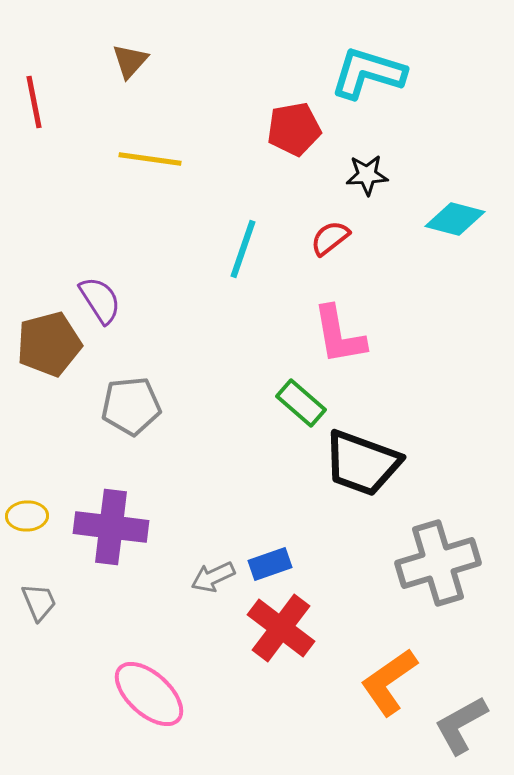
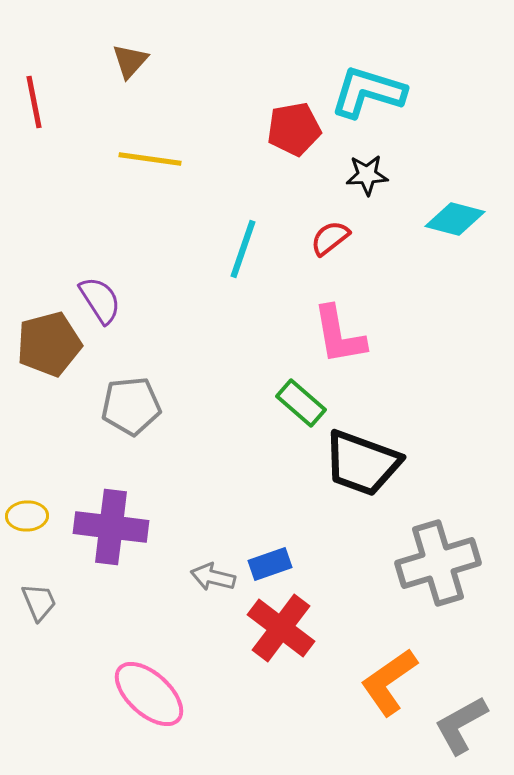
cyan L-shape: moved 19 px down
gray arrow: rotated 39 degrees clockwise
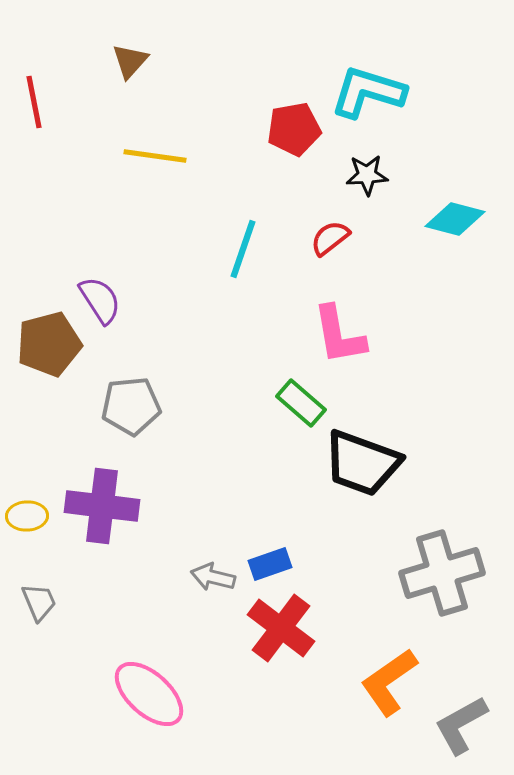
yellow line: moved 5 px right, 3 px up
purple cross: moved 9 px left, 21 px up
gray cross: moved 4 px right, 10 px down
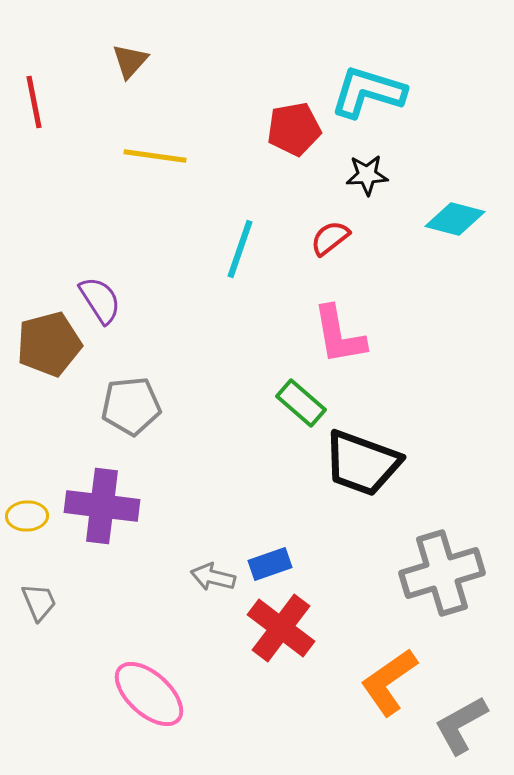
cyan line: moved 3 px left
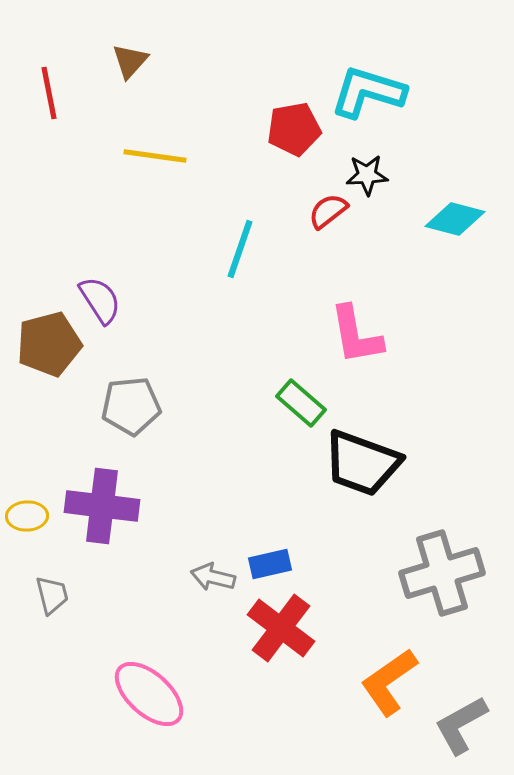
red line: moved 15 px right, 9 px up
red semicircle: moved 2 px left, 27 px up
pink L-shape: moved 17 px right
blue rectangle: rotated 6 degrees clockwise
gray trapezoid: moved 13 px right, 7 px up; rotated 9 degrees clockwise
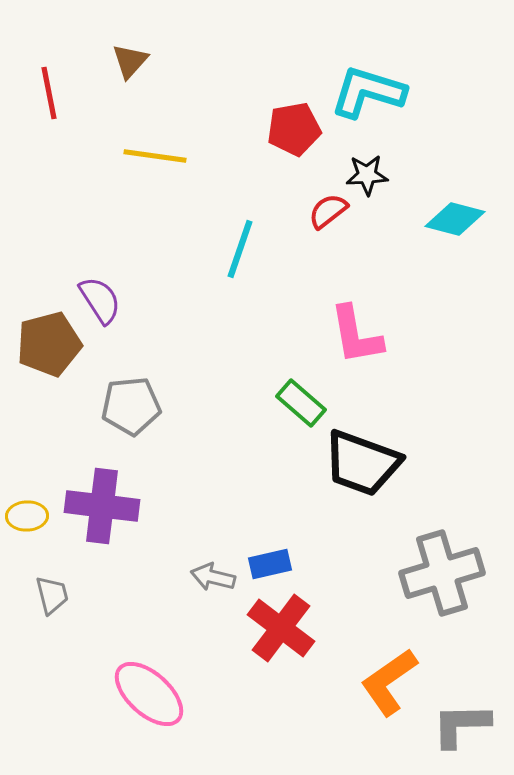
gray L-shape: rotated 28 degrees clockwise
